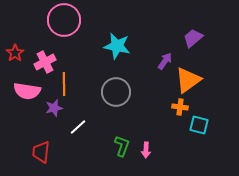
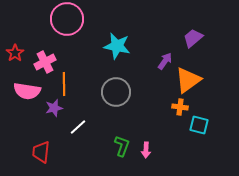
pink circle: moved 3 px right, 1 px up
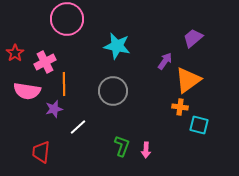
gray circle: moved 3 px left, 1 px up
purple star: moved 1 px down
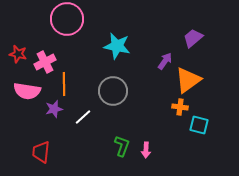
red star: moved 3 px right, 1 px down; rotated 24 degrees counterclockwise
white line: moved 5 px right, 10 px up
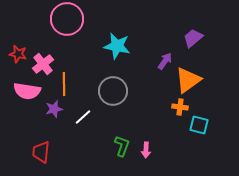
pink cross: moved 2 px left, 2 px down; rotated 10 degrees counterclockwise
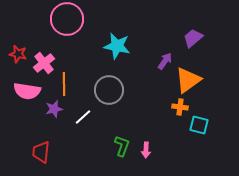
pink cross: moved 1 px right, 1 px up
gray circle: moved 4 px left, 1 px up
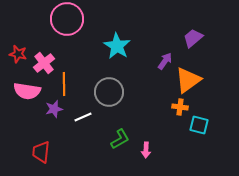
cyan star: rotated 20 degrees clockwise
gray circle: moved 2 px down
white line: rotated 18 degrees clockwise
green L-shape: moved 2 px left, 7 px up; rotated 40 degrees clockwise
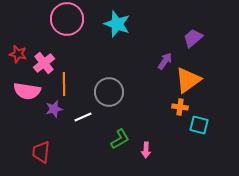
cyan star: moved 22 px up; rotated 12 degrees counterclockwise
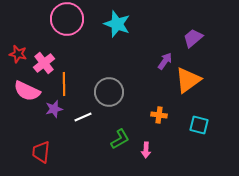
pink semicircle: rotated 16 degrees clockwise
orange cross: moved 21 px left, 8 px down
